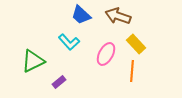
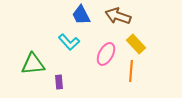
blue trapezoid: rotated 20 degrees clockwise
green triangle: moved 3 px down; rotated 20 degrees clockwise
orange line: moved 1 px left
purple rectangle: rotated 56 degrees counterclockwise
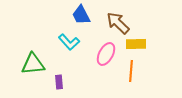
brown arrow: moved 7 px down; rotated 25 degrees clockwise
yellow rectangle: rotated 48 degrees counterclockwise
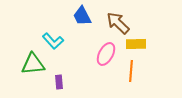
blue trapezoid: moved 1 px right, 1 px down
cyan L-shape: moved 16 px left, 1 px up
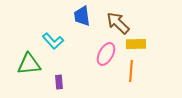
blue trapezoid: rotated 20 degrees clockwise
green triangle: moved 4 px left
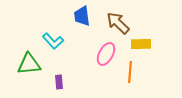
yellow rectangle: moved 5 px right
orange line: moved 1 px left, 1 px down
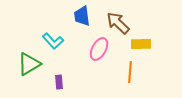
pink ellipse: moved 7 px left, 5 px up
green triangle: rotated 25 degrees counterclockwise
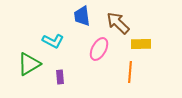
cyan L-shape: rotated 20 degrees counterclockwise
purple rectangle: moved 1 px right, 5 px up
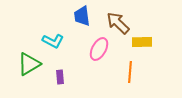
yellow rectangle: moved 1 px right, 2 px up
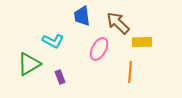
purple rectangle: rotated 16 degrees counterclockwise
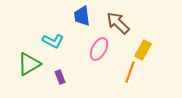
yellow rectangle: moved 1 px right, 8 px down; rotated 60 degrees counterclockwise
orange line: rotated 15 degrees clockwise
